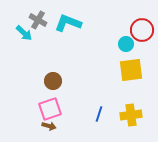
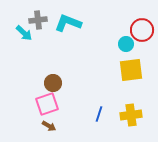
gray cross: rotated 36 degrees counterclockwise
brown circle: moved 2 px down
pink square: moved 3 px left, 5 px up
brown arrow: rotated 16 degrees clockwise
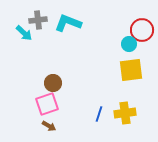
cyan circle: moved 3 px right
yellow cross: moved 6 px left, 2 px up
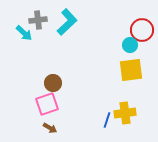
cyan L-shape: moved 1 px left, 1 px up; rotated 116 degrees clockwise
cyan circle: moved 1 px right, 1 px down
blue line: moved 8 px right, 6 px down
brown arrow: moved 1 px right, 2 px down
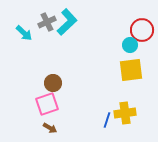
gray cross: moved 9 px right, 2 px down; rotated 18 degrees counterclockwise
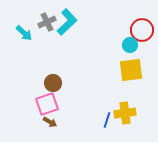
brown arrow: moved 6 px up
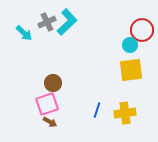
blue line: moved 10 px left, 10 px up
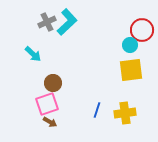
cyan arrow: moved 9 px right, 21 px down
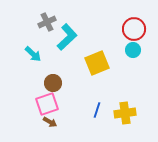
cyan L-shape: moved 15 px down
red circle: moved 8 px left, 1 px up
cyan circle: moved 3 px right, 5 px down
yellow square: moved 34 px left, 7 px up; rotated 15 degrees counterclockwise
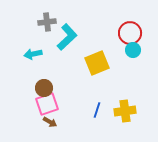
gray cross: rotated 18 degrees clockwise
red circle: moved 4 px left, 4 px down
cyan arrow: rotated 126 degrees clockwise
brown circle: moved 9 px left, 5 px down
yellow cross: moved 2 px up
